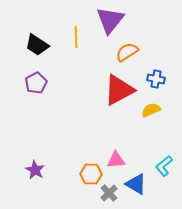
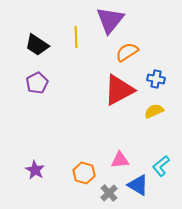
purple pentagon: moved 1 px right
yellow semicircle: moved 3 px right, 1 px down
pink triangle: moved 4 px right
cyan L-shape: moved 3 px left
orange hexagon: moved 7 px left, 1 px up; rotated 15 degrees clockwise
blue triangle: moved 2 px right, 1 px down
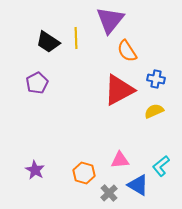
yellow line: moved 1 px down
black trapezoid: moved 11 px right, 3 px up
orange semicircle: moved 1 px up; rotated 90 degrees counterclockwise
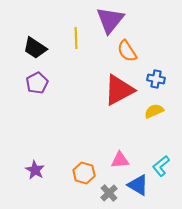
black trapezoid: moved 13 px left, 6 px down
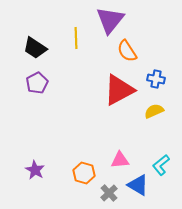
cyan L-shape: moved 1 px up
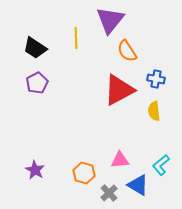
yellow semicircle: rotated 72 degrees counterclockwise
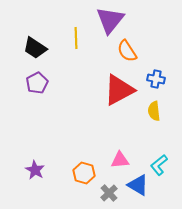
cyan L-shape: moved 2 px left
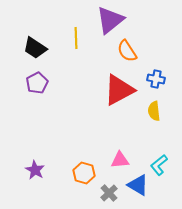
purple triangle: rotated 12 degrees clockwise
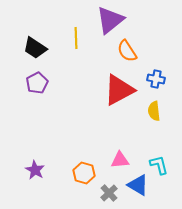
cyan L-shape: rotated 115 degrees clockwise
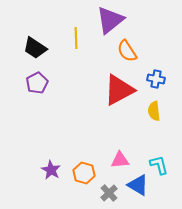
purple star: moved 16 px right
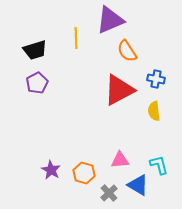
purple triangle: rotated 16 degrees clockwise
black trapezoid: moved 2 px down; rotated 50 degrees counterclockwise
